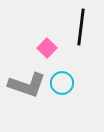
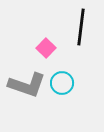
pink square: moved 1 px left
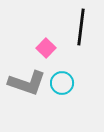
gray L-shape: moved 2 px up
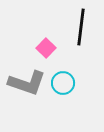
cyan circle: moved 1 px right
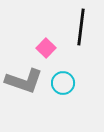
gray L-shape: moved 3 px left, 2 px up
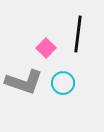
black line: moved 3 px left, 7 px down
gray L-shape: moved 1 px down
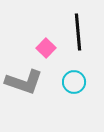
black line: moved 2 px up; rotated 12 degrees counterclockwise
cyan circle: moved 11 px right, 1 px up
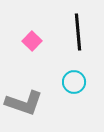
pink square: moved 14 px left, 7 px up
gray L-shape: moved 21 px down
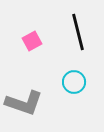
black line: rotated 9 degrees counterclockwise
pink square: rotated 18 degrees clockwise
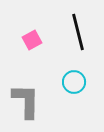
pink square: moved 1 px up
gray L-shape: moved 2 px right, 2 px up; rotated 108 degrees counterclockwise
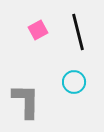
pink square: moved 6 px right, 10 px up
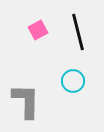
cyan circle: moved 1 px left, 1 px up
